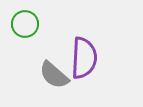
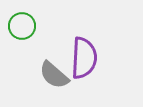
green circle: moved 3 px left, 2 px down
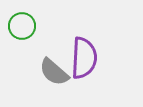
gray semicircle: moved 3 px up
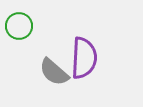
green circle: moved 3 px left
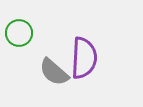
green circle: moved 7 px down
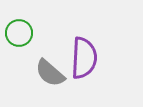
gray semicircle: moved 4 px left, 1 px down
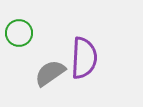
gray semicircle: rotated 104 degrees clockwise
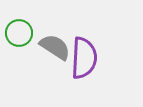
gray semicircle: moved 5 px right, 26 px up; rotated 68 degrees clockwise
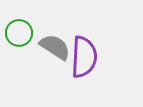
purple semicircle: moved 1 px up
